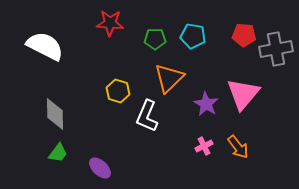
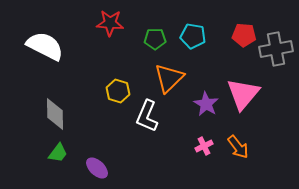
purple ellipse: moved 3 px left
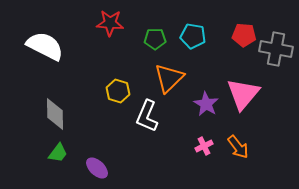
gray cross: rotated 20 degrees clockwise
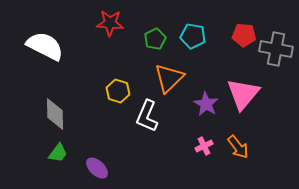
green pentagon: rotated 25 degrees counterclockwise
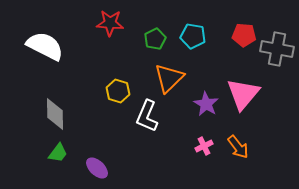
gray cross: moved 1 px right
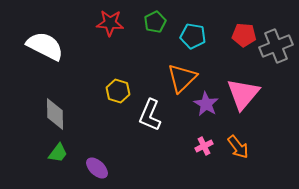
green pentagon: moved 17 px up
gray cross: moved 1 px left, 3 px up; rotated 32 degrees counterclockwise
orange triangle: moved 13 px right
white L-shape: moved 3 px right, 1 px up
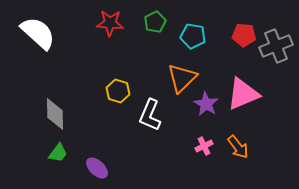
white semicircle: moved 7 px left, 13 px up; rotated 15 degrees clockwise
pink triangle: rotated 27 degrees clockwise
